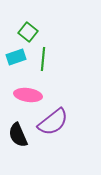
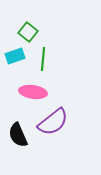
cyan rectangle: moved 1 px left, 1 px up
pink ellipse: moved 5 px right, 3 px up
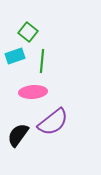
green line: moved 1 px left, 2 px down
pink ellipse: rotated 12 degrees counterclockwise
black semicircle: rotated 60 degrees clockwise
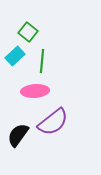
cyan rectangle: rotated 24 degrees counterclockwise
pink ellipse: moved 2 px right, 1 px up
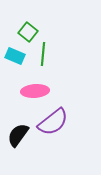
cyan rectangle: rotated 66 degrees clockwise
green line: moved 1 px right, 7 px up
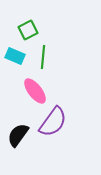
green square: moved 2 px up; rotated 24 degrees clockwise
green line: moved 3 px down
pink ellipse: rotated 56 degrees clockwise
purple semicircle: rotated 16 degrees counterclockwise
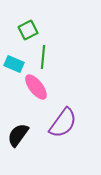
cyan rectangle: moved 1 px left, 8 px down
pink ellipse: moved 1 px right, 4 px up
purple semicircle: moved 10 px right, 1 px down
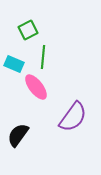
purple semicircle: moved 10 px right, 6 px up
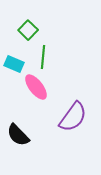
green square: rotated 18 degrees counterclockwise
black semicircle: rotated 80 degrees counterclockwise
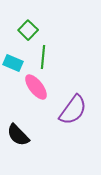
cyan rectangle: moved 1 px left, 1 px up
purple semicircle: moved 7 px up
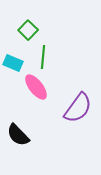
purple semicircle: moved 5 px right, 2 px up
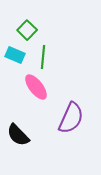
green square: moved 1 px left
cyan rectangle: moved 2 px right, 8 px up
purple semicircle: moved 7 px left, 10 px down; rotated 12 degrees counterclockwise
